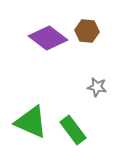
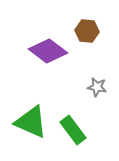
purple diamond: moved 13 px down
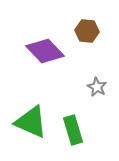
purple diamond: moved 3 px left; rotated 9 degrees clockwise
gray star: rotated 18 degrees clockwise
green rectangle: rotated 20 degrees clockwise
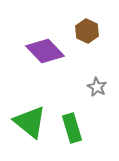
brown hexagon: rotated 20 degrees clockwise
green triangle: moved 1 px left; rotated 15 degrees clockwise
green rectangle: moved 1 px left, 2 px up
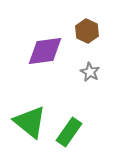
purple diamond: rotated 54 degrees counterclockwise
gray star: moved 7 px left, 15 px up
green rectangle: moved 3 px left, 4 px down; rotated 52 degrees clockwise
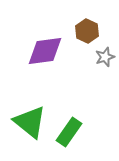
gray star: moved 15 px right, 15 px up; rotated 24 degrees clockwise
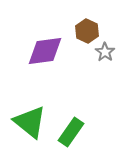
gray star: moved 5 px up; rotated 18 degrees counterclockwise
green rectangle: moved 2 px right
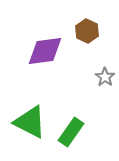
gray star: moved 25 px down
green triangle: rotated 12 degrees counterclockwise
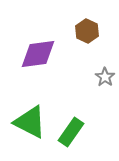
purple diamond: moved 7 px left, 3 px down
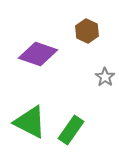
purple diamond: rotated 27 degrees clockwise
green rectangle: moved 2 px up
